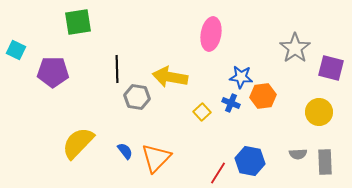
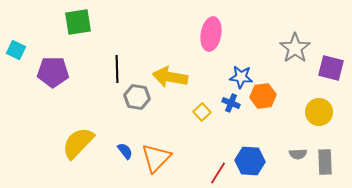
blue hexagon: rotated 8 degrees counterclockwise
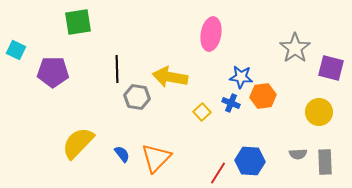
blue semicircle: moved 3 px left, 3 px down
